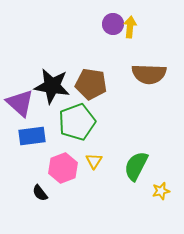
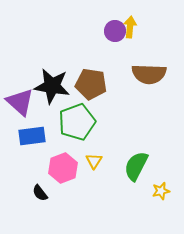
purple circle: moved 2 px right, 7 px down
purple triangle: moved 1 px up
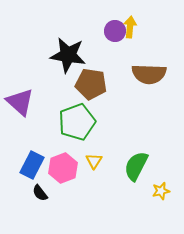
black star: moved 16 px right, 31 px up
blue rectangle: moved 29 px down; rotated 56 degrees counterclockwise
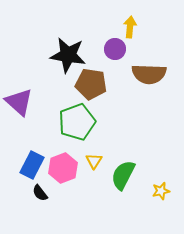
purple circle: moved 18 px down
purple triangle: moved 1 px left
green semicircle: moved 13 px left, 9 px down
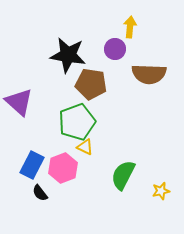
yellow triangle: moved 9 px left, 14 px up; rotated 36 degrees counterclockwise
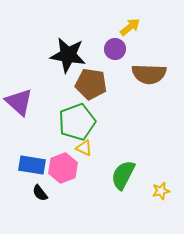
yellow arrow: rotated 45 degrees clockwise
yellow triangle: moved 1 px left, 1 px down
blue rectangle: rotated 72 degrees clockwise
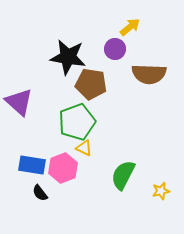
black star: moved 2 px down
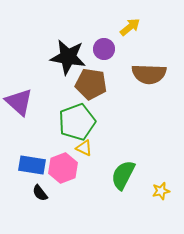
purple circle: moved 11 px left
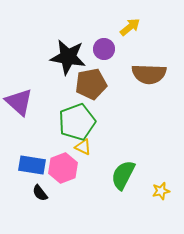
brown pentagon: rotated 20 degrees counterclockwise
yellow triangle: moved 1 px left, 1 px up
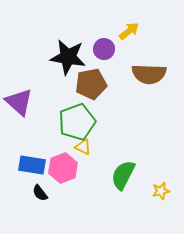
yellow arrow: moved 1 px left, 4 px down
